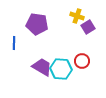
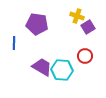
red circle: moved 3 px right, 5 px up
cyan hexagon: moved 1 px right, 1 px down
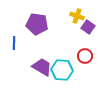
purple square: rotated 24 degrees counterclockwise
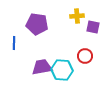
yellow cross: rotated 24 degrees counterclockwise
purple square: moved 5 px right; rotated 24 degrees counterclockwise
purple trapezoid: rotated 40 degrees counterclockwise
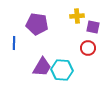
red circle: moved 3 px right, 8 px up
purple trapezoid: rotated 130 degrees clockwise
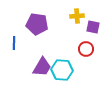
red circle: moved 2 px left, 1 px down
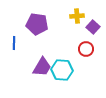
purple square: rotated 32 degrees clockwise
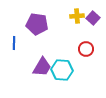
purple square: moved 9 px up
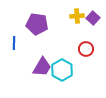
cyan hexagon: rotated 25 degrees clockwise
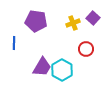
yellow cross: moved 4 px left, 7 px down; rotated 16 degrees counterclockwise
purple pentagon: moved 1 px left, 3 px up
